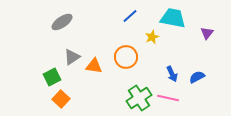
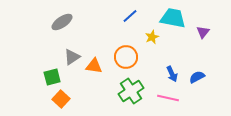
purple triangle: moved 4 px left, 1 px up
green square: rotated 12 degrees clockwise
green cross: moved 8 px left, 7 px up
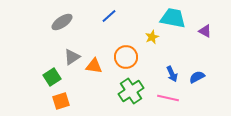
blue line: moved 21 px left
purple triangle: moved 2 px right, 1 px up; rotated 40 degrees counterclockwise
green square: rotated 18 degrees counterclockwise
orange square: moved 2 px down; rotated 30 degrees clockwise
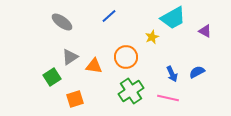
cyan trapezoid: rotated 140 degrees clockwise
gray ellipse: rotated 70 degrees clockwise
gray triangle: moved 2 px left
blue semicircle: moved 5 px up
orange square: moved 14 px right, 2 px up
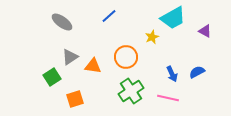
orange triangle: moved 1 px left
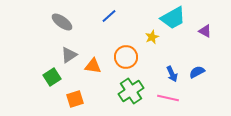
gray triangle: moved 1 px left, 2 px up
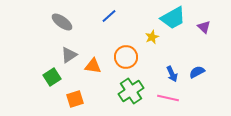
purple triangle: moved 1 px left, 4 px up; rotated 16 degrees clockwise
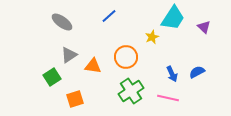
cyan trapezoid: rotated 28 degrees counterclockwise
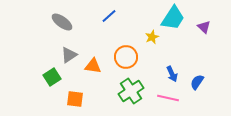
blue semicircle: moved 10 px down; rotated 28 degrees counterclockwise
orange square: rotated 24 degrees clockwise
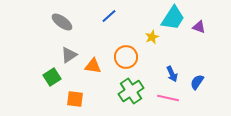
purple triangle: moved 5 px left; rotated 24 degrees counterclockwise
